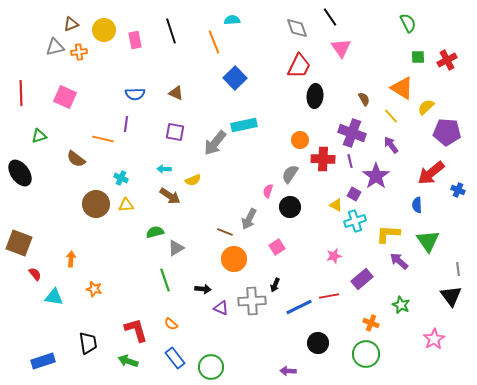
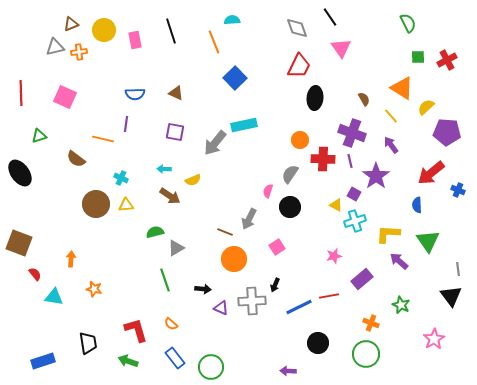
black ellipse at (315, 96): moved 2 px down
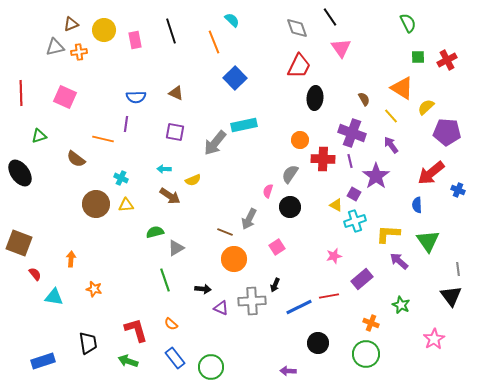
cyan semicircle at (232, 20): rotated 49 degrees clockwise
blue semicircle at (135, 94): moved 1 px right, 3 px down
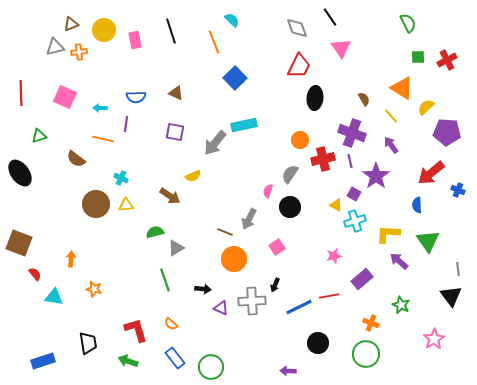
red cross at (323, 159): rotated 15 degrees counterclockwise
cyan arrow at (164, 169): moved 64 px left, 61 px up
yellow semicircle at (193, 180): moved 4 px up
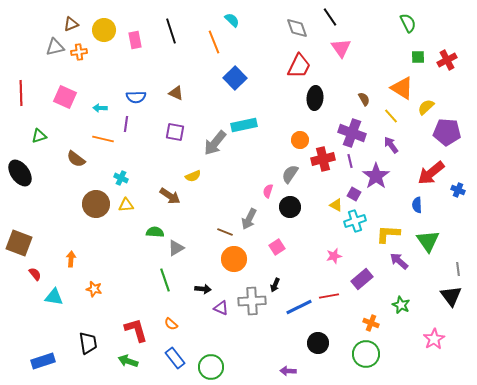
green semicircle at (155, 232): rotated 18 degrees clockwise
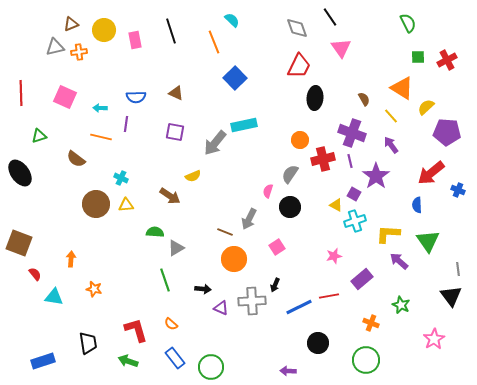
orange line at (103, 139): moved 2 px left, 2 px up
green circle at (366, 354): moved 6 px down
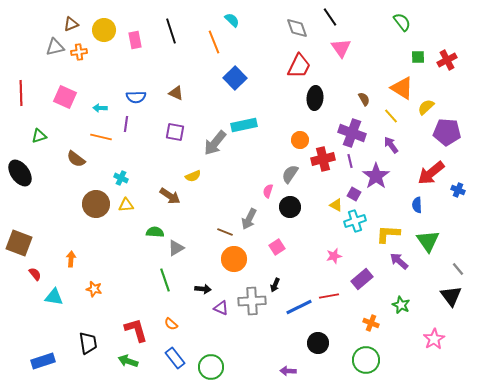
green semicircle at (408, 23): moved 6 px left, 1 px up; rotated 12 degrees counterclockwise
gray line at (458, 269): rotated 32 degrees counterclockwise
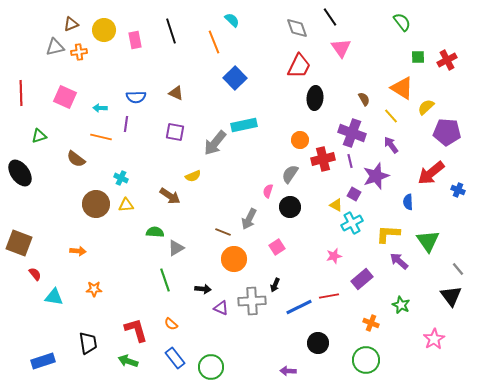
purple star at (376, 176): rotated 16 degrees clockwise
blue semicircle at (417, 205): moved 9 px left, 3 px up
cyan cross at (355, 221): moved 3 px left, 2 px down; rotated 10 degrees counterclockwise
brown line at (225, 232): moved 2 px left
orange arrow at (71, 259): moved 7 px right, 8 px up; rotated 91 degrees clockwise
orange star at (94, 289): rotated 14 degrees counterclockwise
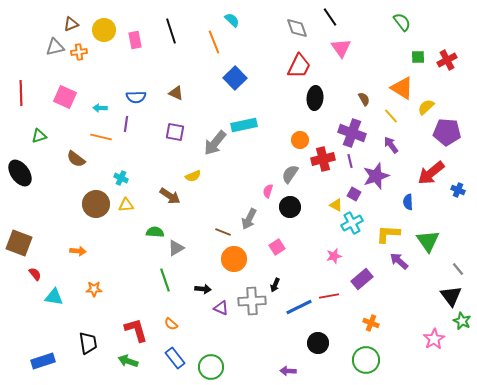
green star at (401, 305): moved 61 px right, 16 px down
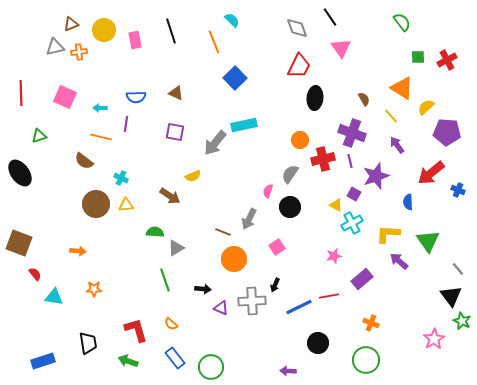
purple arrow at (391, 145): moved 6 px right
brown semicircle at (76, 159): moved 8 px right, 2 px down
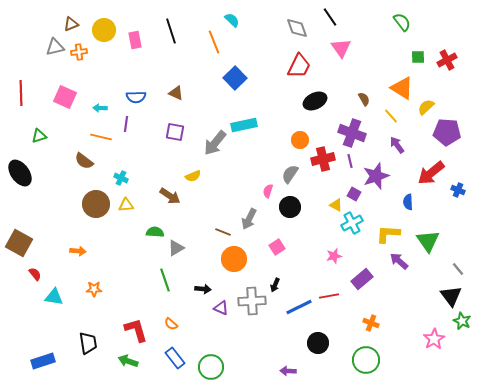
black ellipse at (315, 98): moved 3 px down; rotated 60 degrees clockwise
brown square at (19, 243): rotated 8 degrees clockwise
